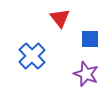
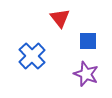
blue square: moved 2 px left, 2 px down
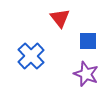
blue cross: moved 1 px left
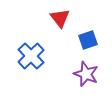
blue square: moved 1 px up; rotated 18 degrees counterclockwise
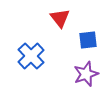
blue square: rotated 12 degrees clockwise
purple star: rotated 30 degrees clockwise
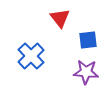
purple star: moved 2 px up; rotated 25 degrees clockwise
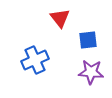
blue cross: moved 4 px right, 4 px down; rotated 20 degrees clockwise
purple star: moved 5 px right
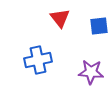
blue square: moved 11 px right, 14 px up
blue cross: moved 3 px right; rotated 12 degrees clockwise
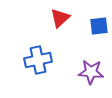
red triangle: rotated 25 degrees clockwise
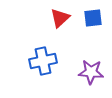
blue square: moved 6 px left, 8 px up
blue cross: moved 5 px right, 1 px down
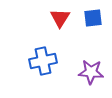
red triangle: rotated 15 degrees counterclockwise
